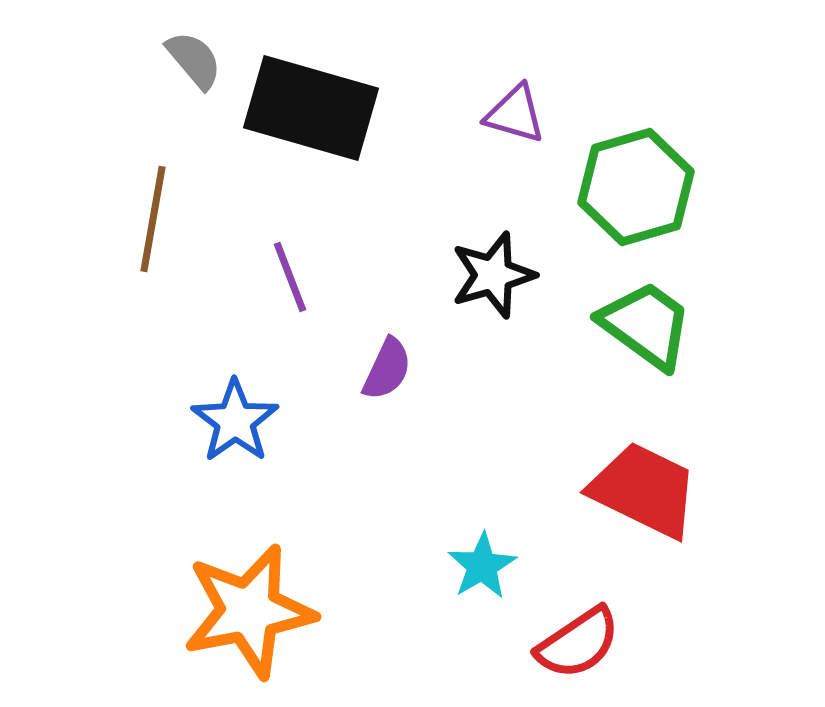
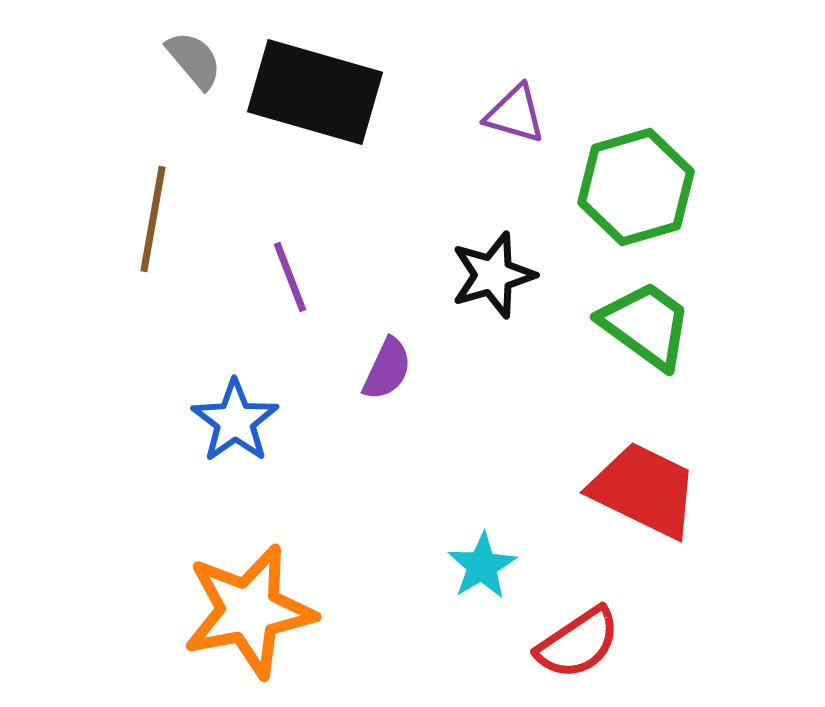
black rectangle: moved 4 px right, 16 px up
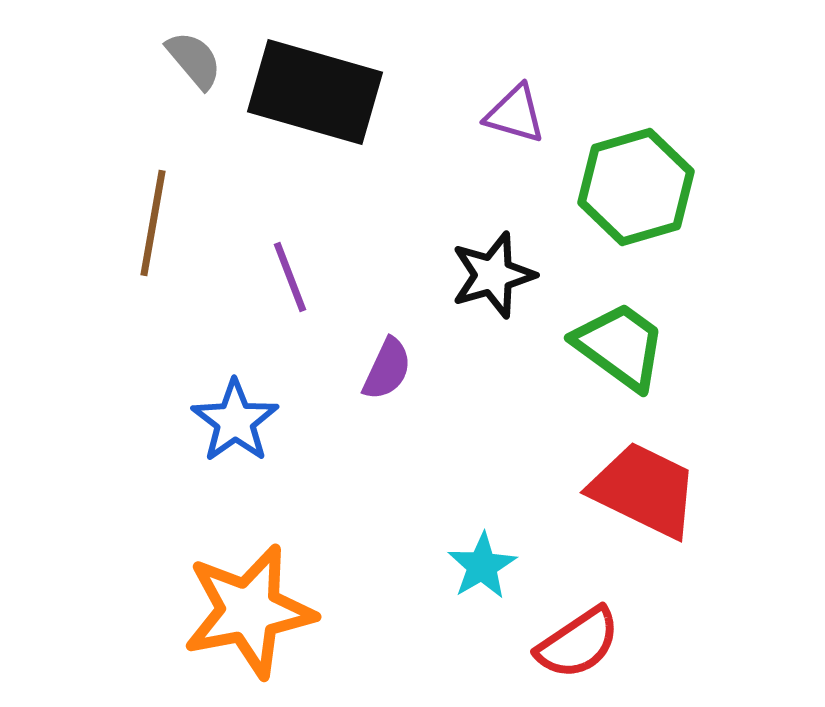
brown line: moved 4 px down
green trapezoid: moved 26 px left, 21 px down
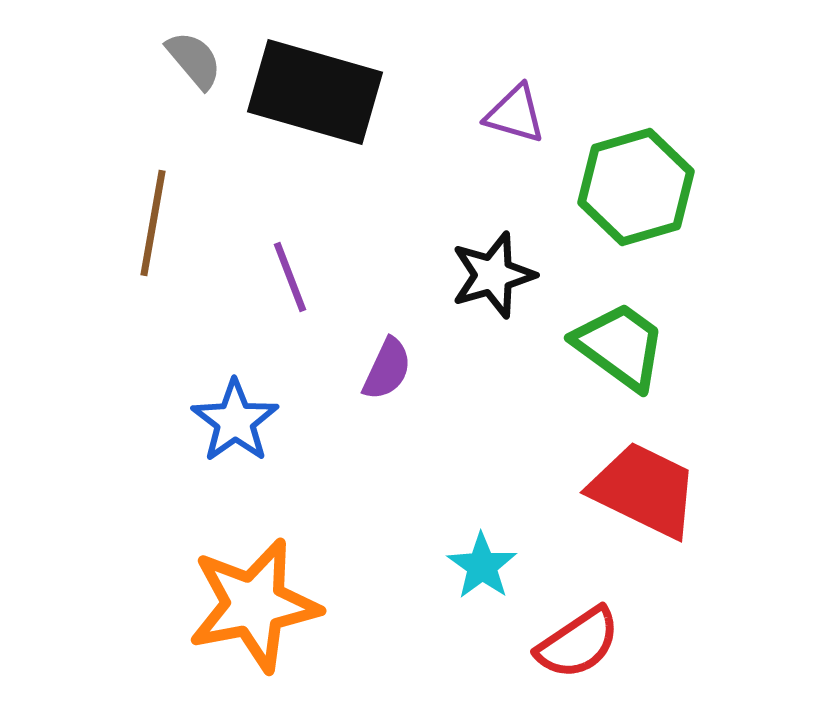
cyan star: rotated 6 degrees counterclockwise
orange star: moved 5 px right, 6 px up
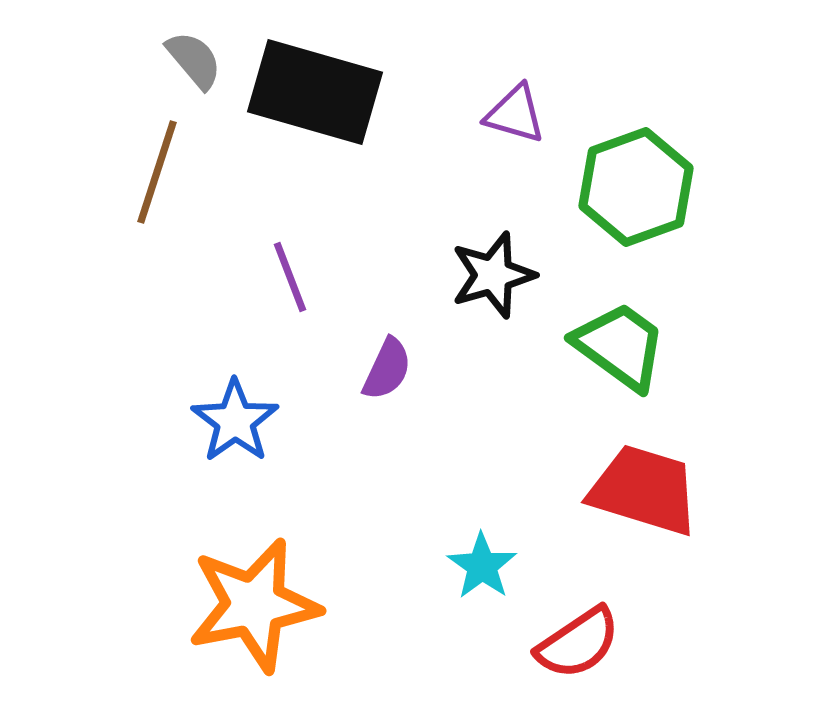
green hexagon: rotated 4 degrees counterclockwise
brown line: moved 4 px right, 51 px up; rotated 8 degrees clockwise
red trapezoid: rotated 9 degrees counterclockwise
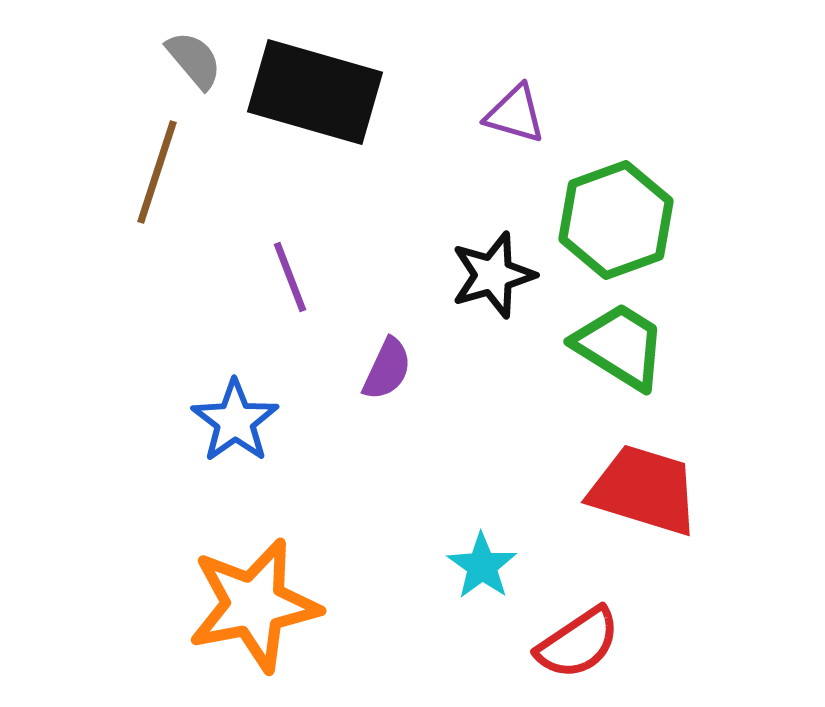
green hexagon: moved 20 px left, 33 px down
green trapezoid: rotated 4 degrees counterclockwise
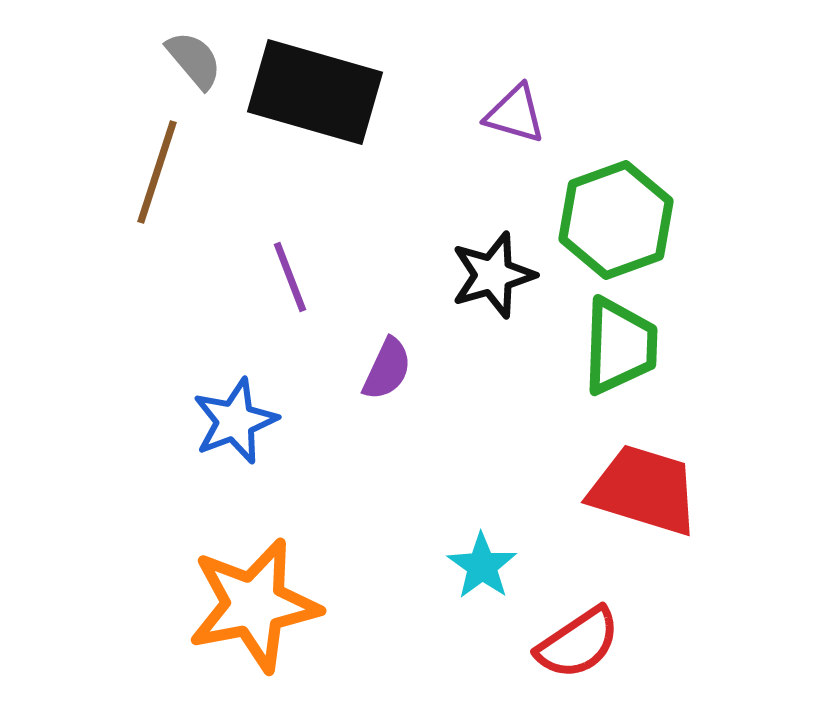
green trapezoid: rotated 60 degrees clockwise
blue star: rotated 14 degrees clockwise
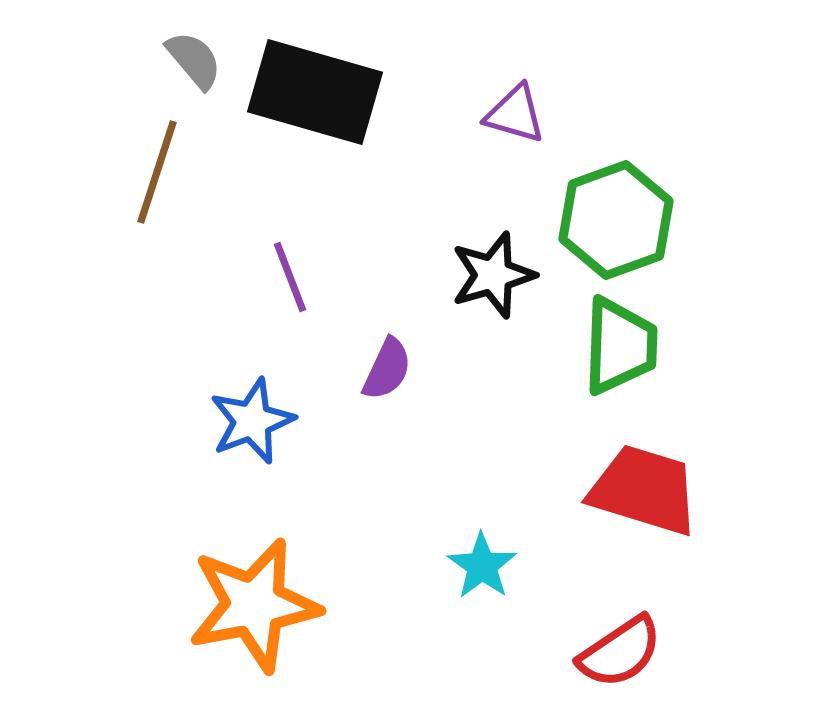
blue star: moved 17 px right
red semicircle: moved 42 px right, 9 px down
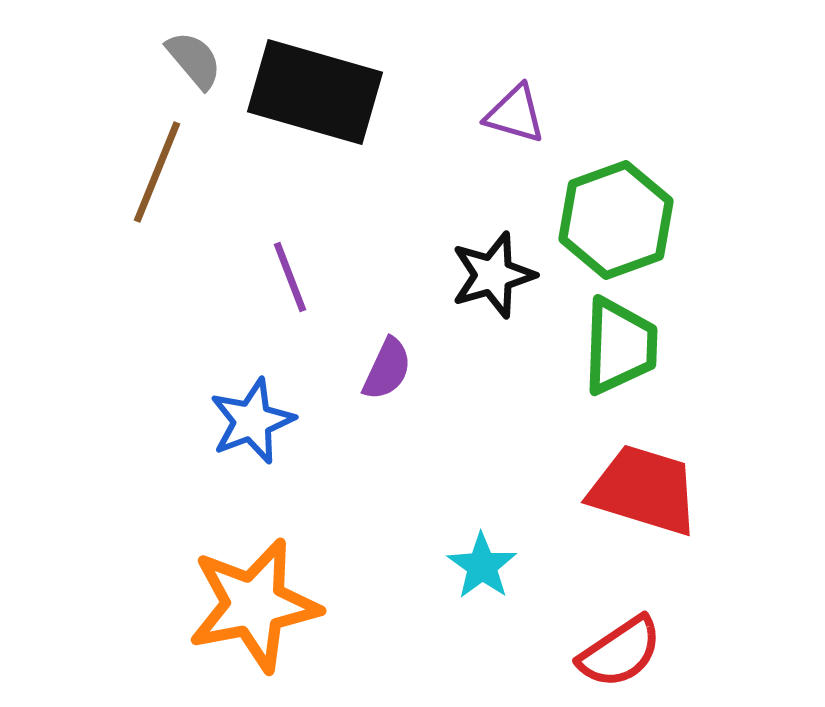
brown line: rotated 4 degrees clockwise
